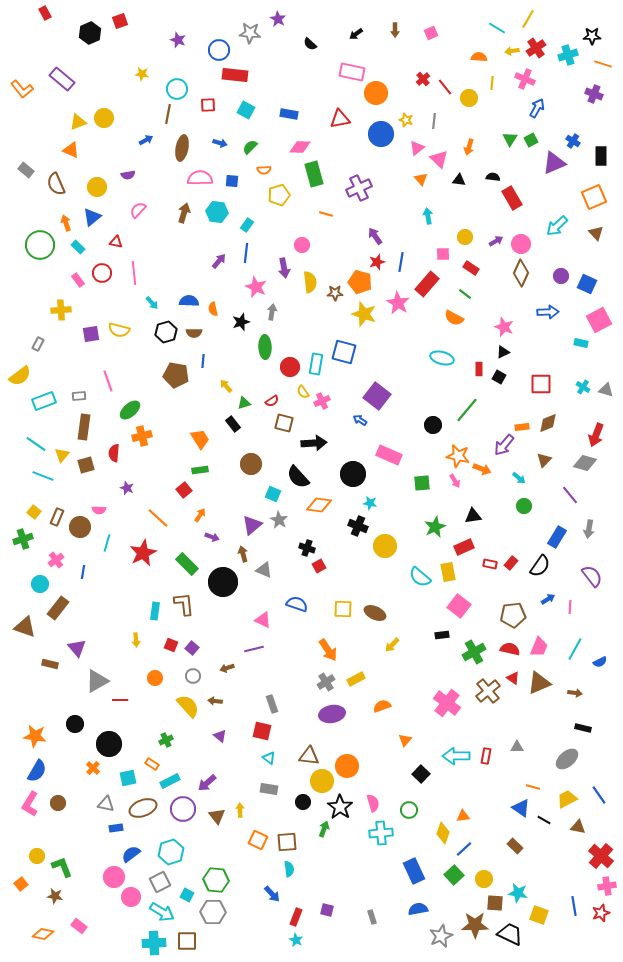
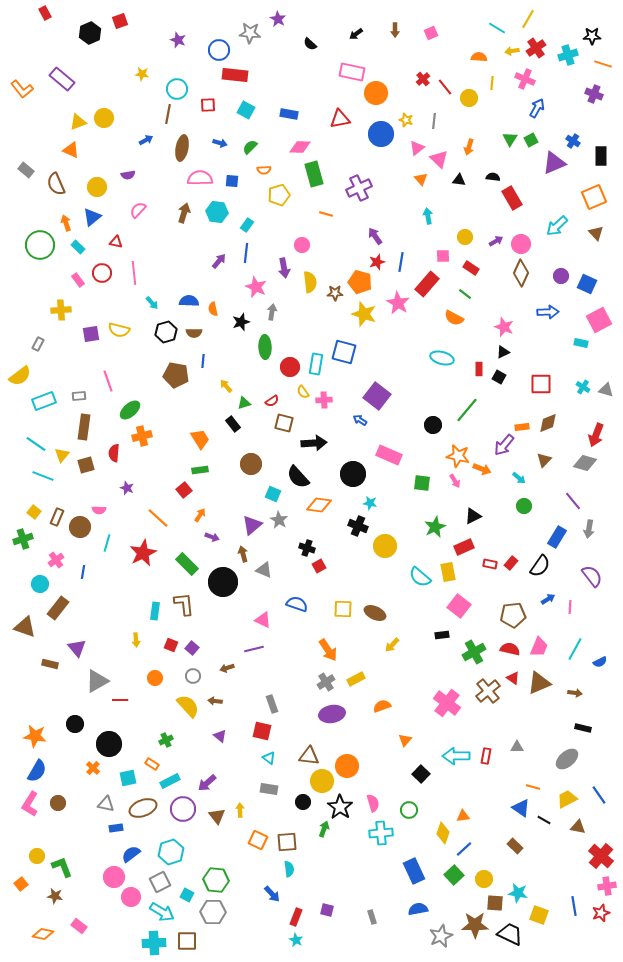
pink square at (443, 254): moved 2 px down
pink cross at (322, 401): moved 2 px right, 1 px up; rotated 21 degrees clockwise
green square at (422, 483): rotated 12 degrees clockwise
purple line at (570, 495): moved 3 px right, 6 px down
black triangle at (473, 516): rotated 18 degrees counterclockwise
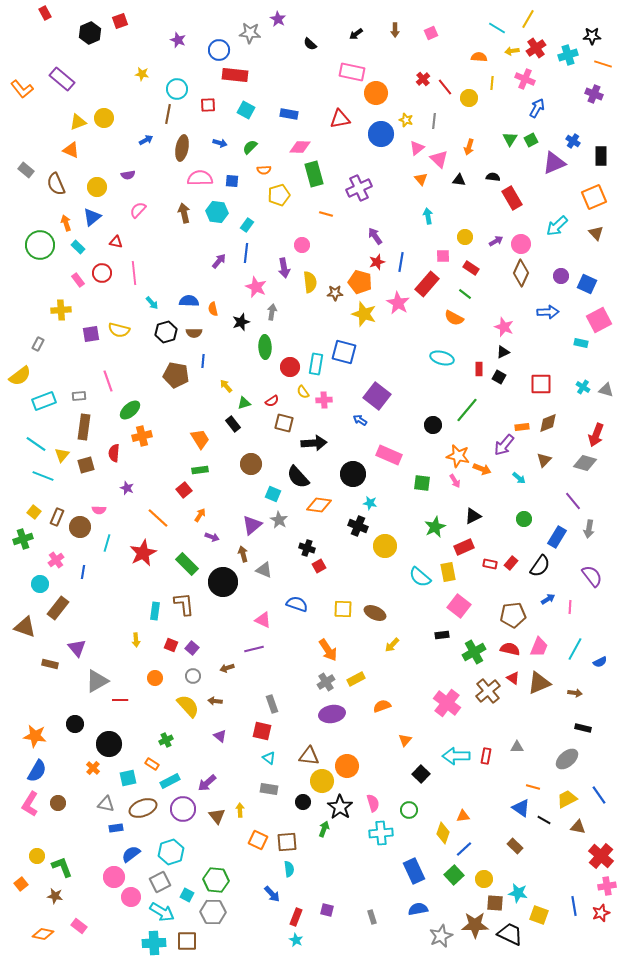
brown arrow at (184, 213): rotated 30 degrees counterclockwise
green circle at (524, 506): moved 13 px down
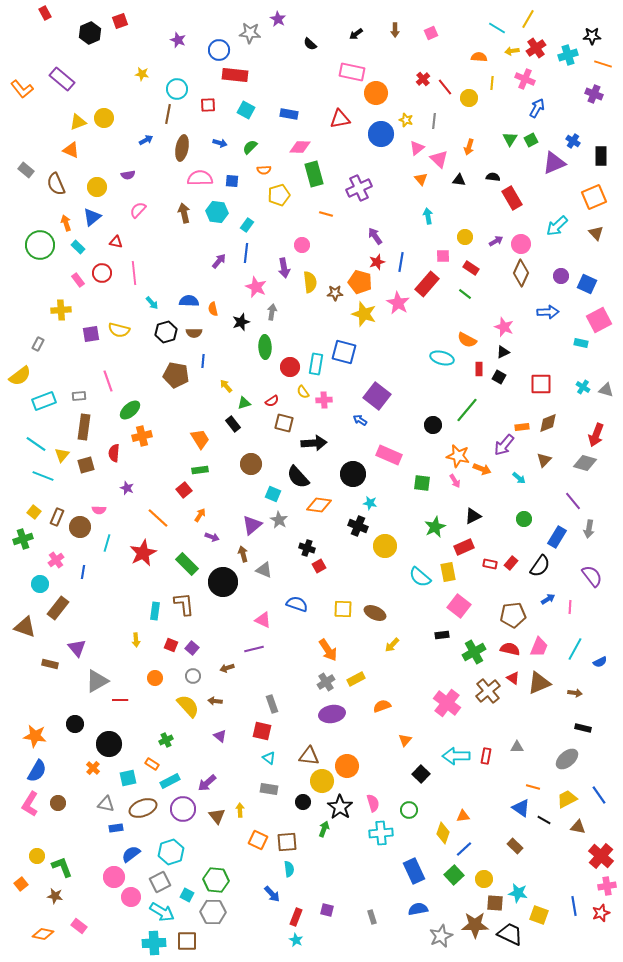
orange semicircle at (454, 318): moved 13 px right, 22 px down
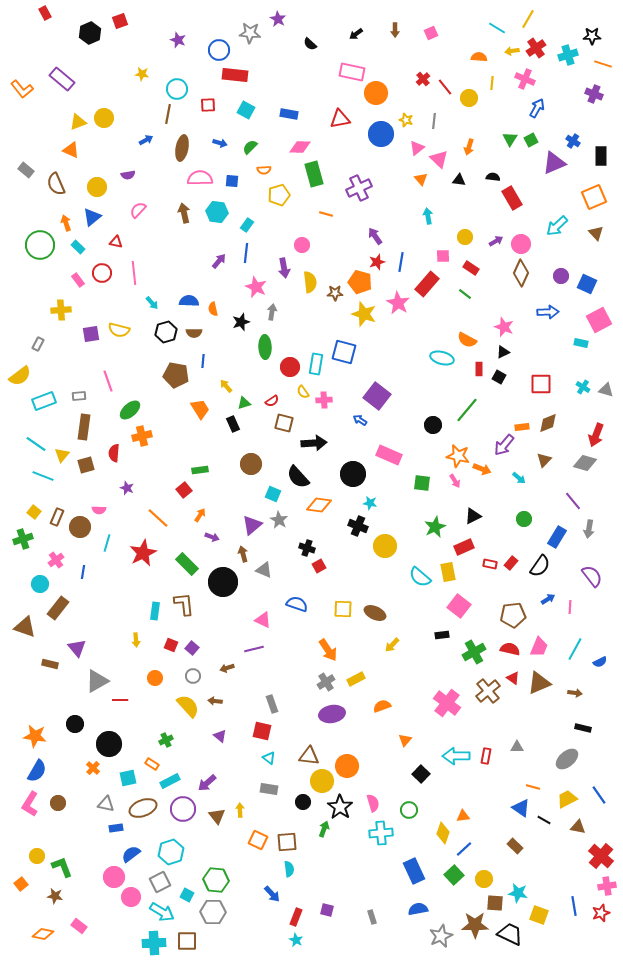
black rectangle at (233, 424): rotated 14 degrees clockwise
orange trapezoid at (200, 439): moved 30 px up
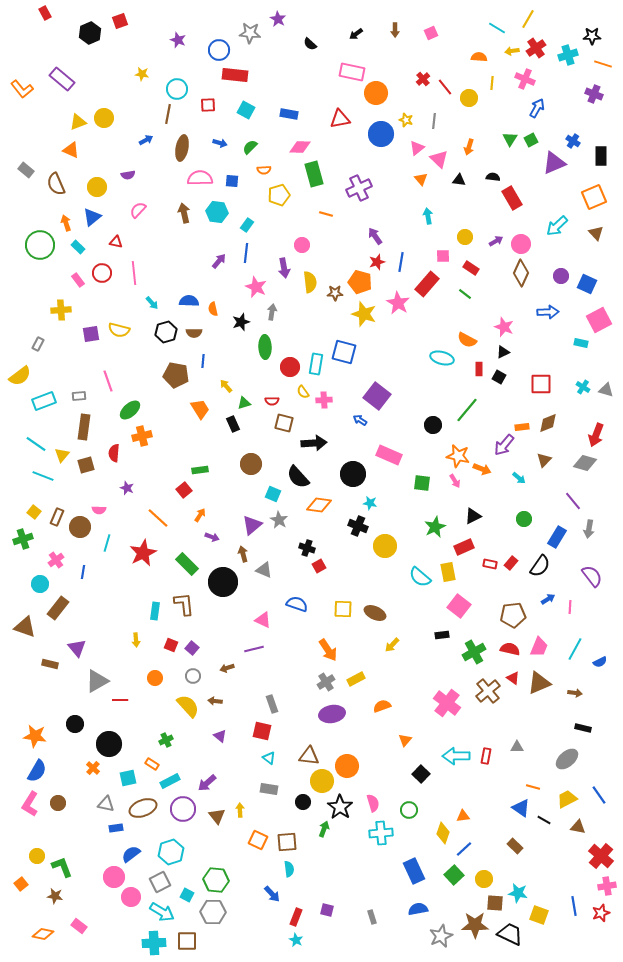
red semicircle at (272, 401): rotated 32 degrees clockwise
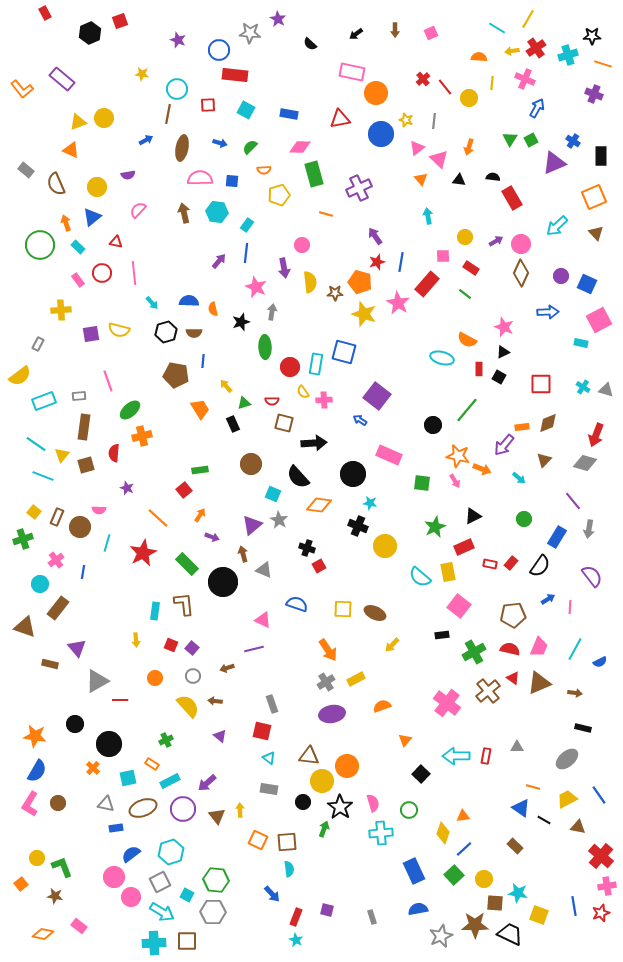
yellow circle at (37, 856): moved 2 px down
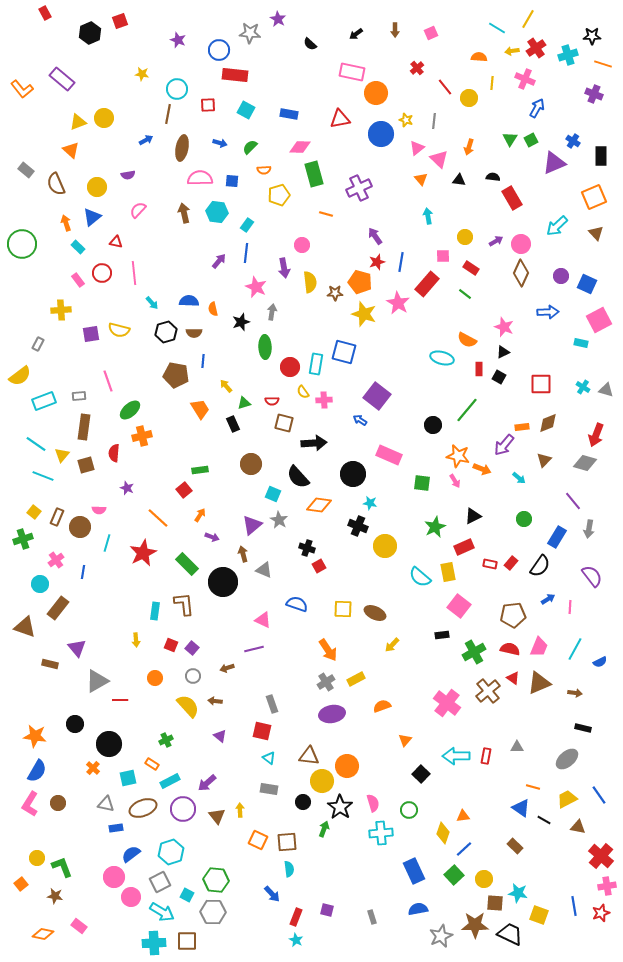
red cross at (423, 79): moved 6 px left, 11 px up
orange triangle at (71, 150): rotated 18 degrees clockwise
green circle at (40, 245): moved 18 px left, 1 px up
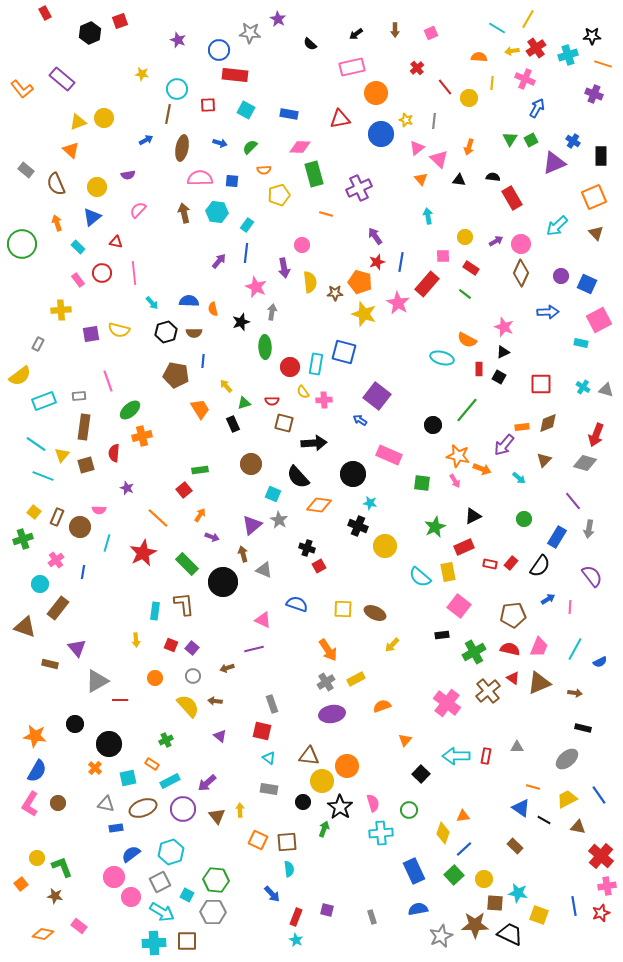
pink rectangle at (352, 72): moved 5 px up; rotated 25 degrees counterclockwise
orange arrow at (66, 223): moved 9 px left
orange cross at (93, 768): moved 2 px right
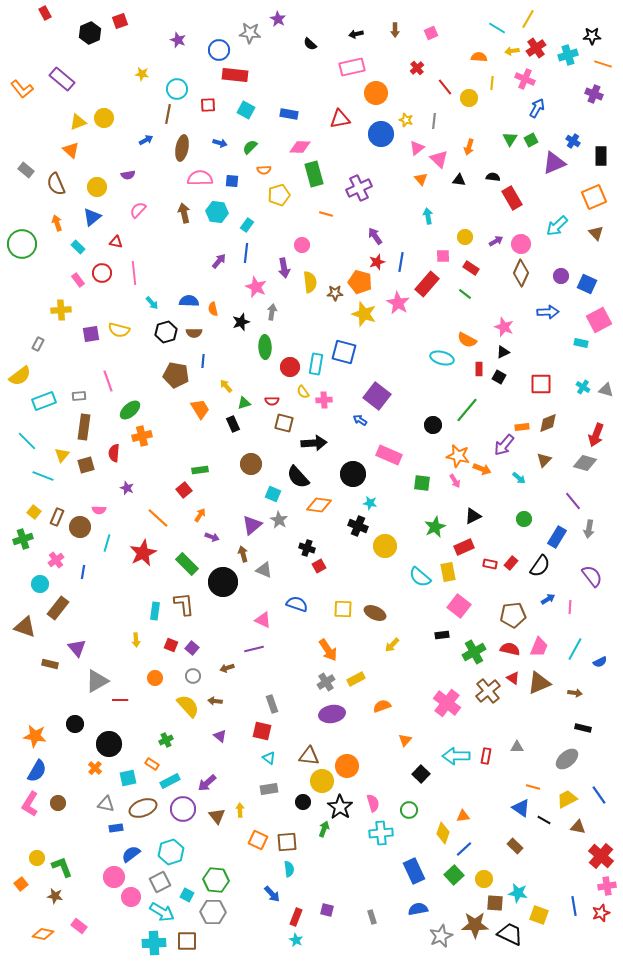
black arrow at (356, 34): rotated 24 degrees clockwise
cyan line at (36, 444): moved 9 px left, 3 px up; rotated 10 degrees clockwise
gray rectangle at (269, 789): rotated 18 degrees counterclockwise
